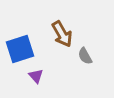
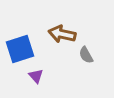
brown arrow: rotated 132 degrees clockwise
gray semicircle: moved 1 px right, 1 px up
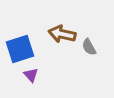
gray semicircle: moved 3 px right, 8 px up
purple triangle: moved 5 px left, 1 px up
